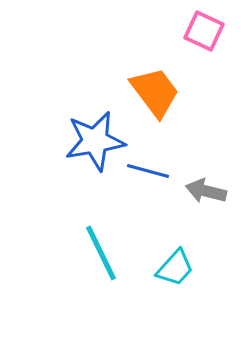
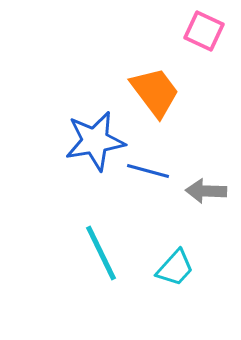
gray arrow: rotated 12 degrees counterclockwise
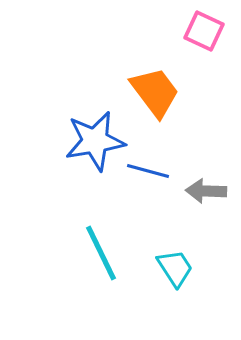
cyan trapezoid: rotated 75 degrees counterclockwise
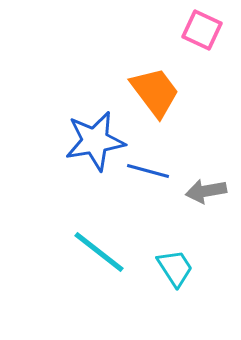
pink square: moved 2 px left, 1 px up
gray arrow: rotated 12 degrees counterclockwise
cyan line: moved 2 px left, 1 px up; rotated 26 degrees counterclockwise
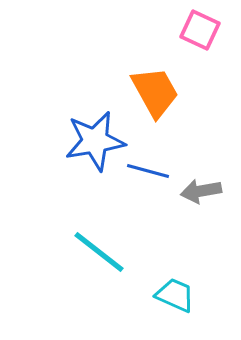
pink square: moved 2 px left
orange trapezoid: rotated 8 degrees clockwise
gray arrow: moved 5 px left
cyan trapezoid: moved 27 px down; rotated 33 degrees counterclockwise
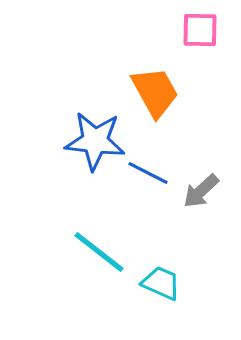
pink square: rotated 24 degrees counterclockwise
blue star: rotated 16 degrees clockwise
blue line: moved 2 px down; rotated 12 degrees clockwise
gray arrow: rotated 33 degrees counterclockwise
cyan trapezoid: moved 14 px left, 12 px up
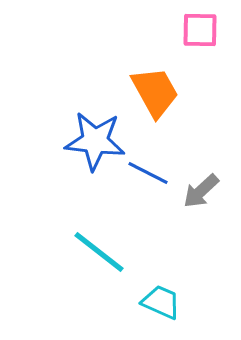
cyan trapezoid: moved 19 px down
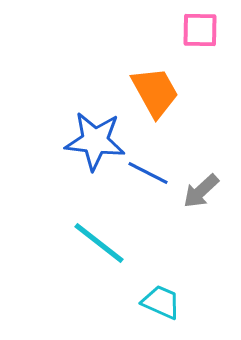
cyan line: moved 9 px up
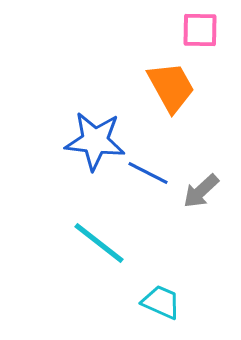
orange trapezoid: moved 16 px right, 5 px up
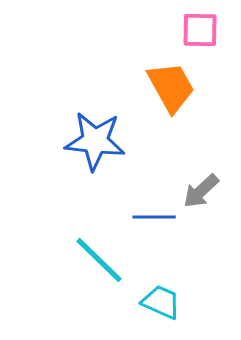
blue line: moved 6 px right, 44 px down; rotated 27 degrees counterclockwise
cyan line: moved 17 px down; rotated 6 degrees clockwise
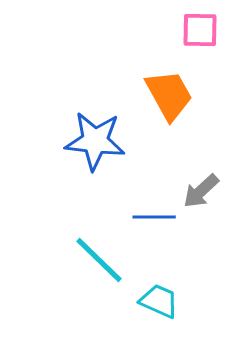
orange trapezoid: moved 2 px left, 8 px down
cyan trapezoid: moved 2 px left, 1 px up
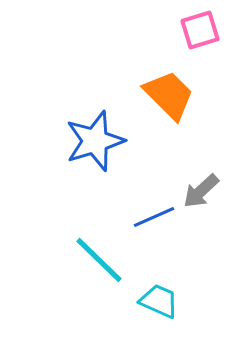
pink square: rotated 18 degrees counterclockwise
orange trapezoid: rotated 16 degrees counterclockwise
blue star: rotated 24 degrees counterclockwise
blue line: rotated 24 degrees counterclockwise
